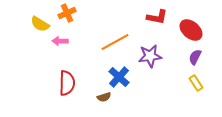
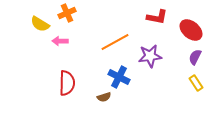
blue cross: rotated 15 degrees counterclockwise
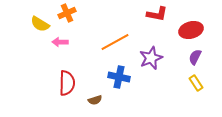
red L-shape: moved 3 px up
red ellipse: rotated 55 degrees counterclockwise
pink arrow: moved 1 px down
purple star: moved 1 px right, 2 px down; rotated 15 degrees counterclockwise
blue cross: rotated 15 degrees counterclockwise
brown semicircle: moved 9 px left, 3 px down
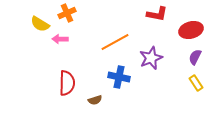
pink arrow: moved 3 px up
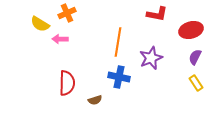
orange line: moved 3 px right; rotated 52 degrees counterclockwise
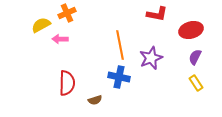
yellow semicircle: moved 1 px right, 1 px down; rotated 120 degrees clockwise
orange line: moved 2 px right, 3 px down; rotated 20 degrees counterclockwise
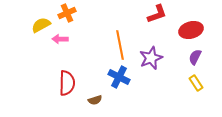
red L-shape: rotated 30 degrees counterclockwise
blue cross: rotated 15 degrees clockwise
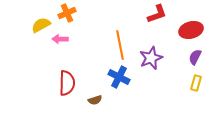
yellow rectangle: rotated 49 degrees clockwise
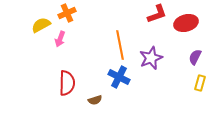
red ellipse: moved 5 px left, 7 px up
pink arrow: rotated 70 degrees counterclockwise
yellow rectangle: moved 4 px right
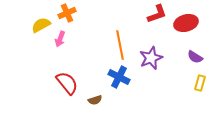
purple semicircle: rotated 84 degrees counterclockwise
red semicircle: rotated 40 degrees counterclockwise
